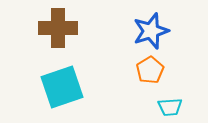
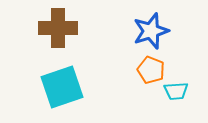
orange pentagon: moved 1 px right; rotated 20 degrees counterclockwise
cyan trapezoid: moved 6 px right, 16 px up
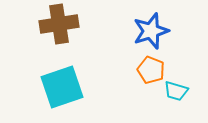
brown cross: moved 1 px right, 4 px up; rotated 9 degrees counterclockwise
cyan trapezoid: rotated 20 degrees clockwise
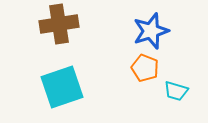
orange pentagon: moved 6 px left, 2 px up
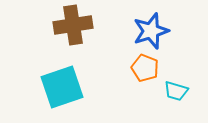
brown cross: moved 14 px right, 1 px down
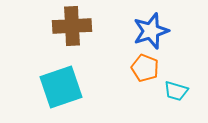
brown cross: moved 1 px left, 1 px down; rotated 6 degrees clockwise
cyan square: moved 1 px left
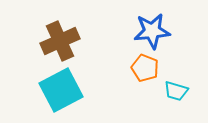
brown cross: moved 12 px left, 15 px down; rotated 21 degrees counterclockwise
blue star: moved 1 px right; rotated 12 degrees clockwise
cyan square: moved 3 px down; rotated 9 degrees counterclockwise
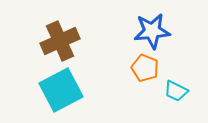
cyan trapezoid: rotated 10 degrees clockwise
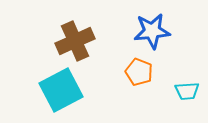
brown cross: moved 15 px right
orange pentagon: moved 6 px left, 4 px down
cyan trapezoid: moved 11 px right; rotated 30 degrees counterclockwise
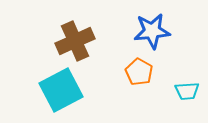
orange pentagon: rotated 8 degrees clockwise
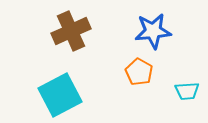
blue star: moved 1 px right
brown cross: moved 4 px left, 10 px up
cyan square: moved 1 px left, 5 px down
